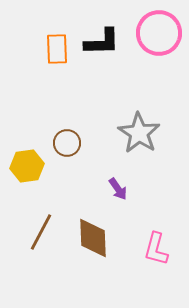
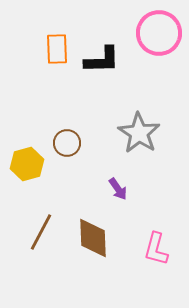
black L-shape: moved 18 px down
yellow hexagon: moved 2 px up; rotated 8 degrees counterclockwise
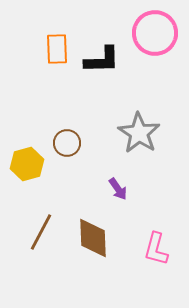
pink circle: moved 4 px left
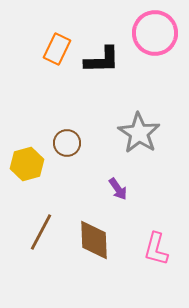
orange rectangle: rotated 28 degrees clockwise
brown diamond: moved 1 px right, 2 px down
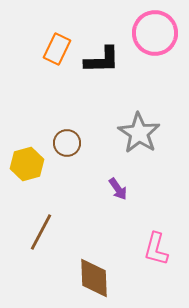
brown diamond: moved 38 px down
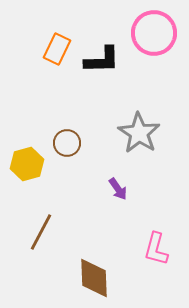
pink circle: moved 1 px left
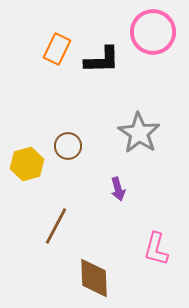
pink circle: moved 1 px left, 1 px up
brown circle: moved 1 px right, 3 px down
purple arrow: rotated 20 degrees clockwise
brown line: moved 15 px right, 6 px up
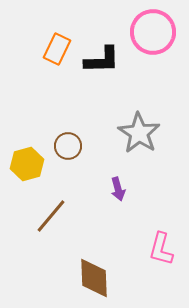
brown line: moved 5 px left, 10 px up; rotated 12 degrees clockwise
pink L-shape: moved 5 px right
